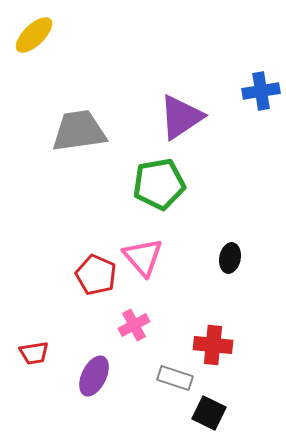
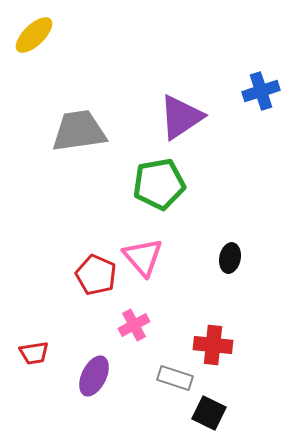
blue cross: rotated 9 degrees counterclockwise
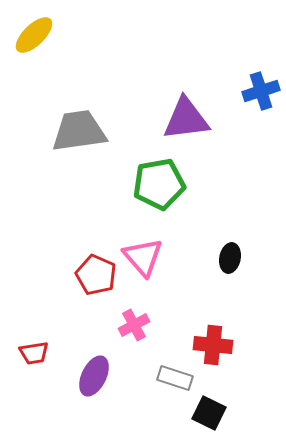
purple triangle: moved 5 px right, 2 px down; rotated 27 degrees clockwise
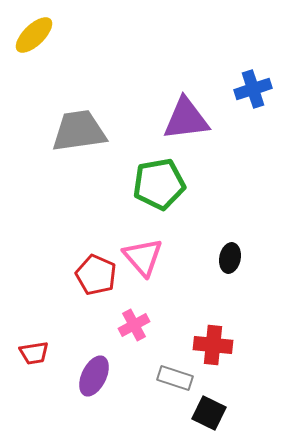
blue cross: moved 8 px left, 2 px up
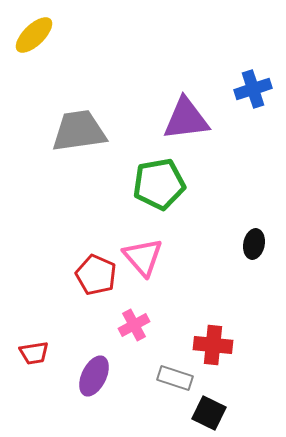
black ellipse: moved 24 px right, 14 px up
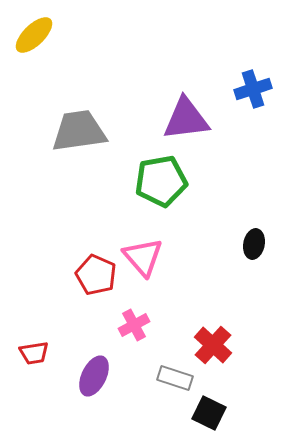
green pentagon: moved 2 px right, 3 px up
red cross: rotated 36 degrees clockwise
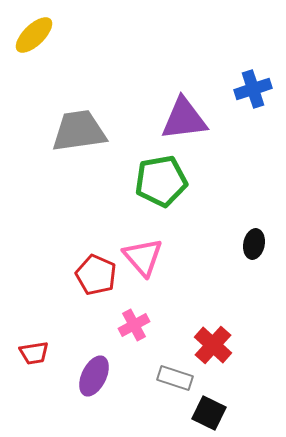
purple triangle: moved 2 px left
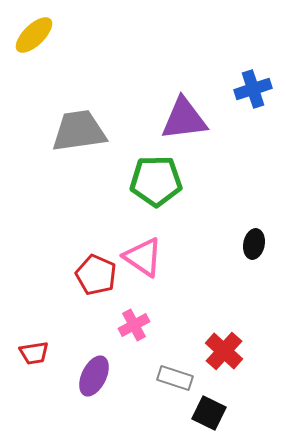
green pentagon: moved 5 px left; rotated 9 degrees clockwise
pink triangle: rotated 15 degrees counterclockwise
red cross: moved 11 px right, 6 px down
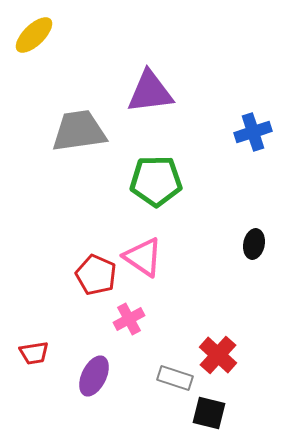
blue cross: moved 43 px down
purple triangle: moved 34 px left, 27 px up
pink cross: moved 5 px left, 6 px up
red cross: moved 6 px left, 4 px down
black square: rotated 12 degrees counterclockwise
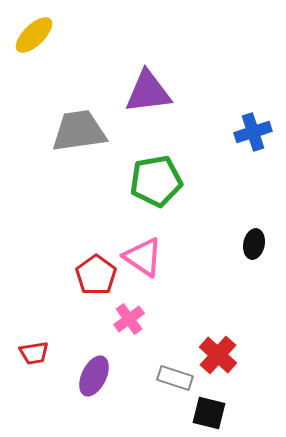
purple triangle: moved 2 px left
green pentagon: rotated 9 degrees counterclockwise
red pentagon: rotated 12 degrees clockwise
pink cross: rotated 8 degrees counterclockwise
